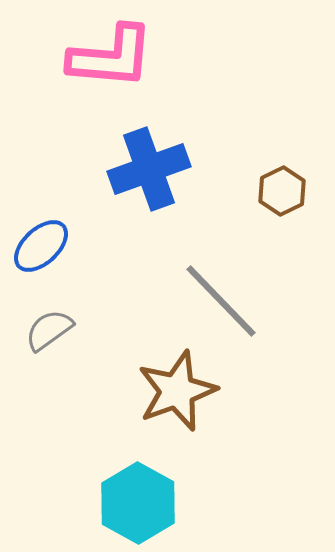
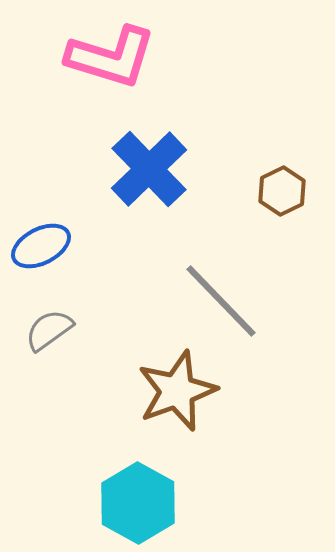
pink L-shape: rotated 12 degrees clockwise
blue cross: rotated 24 degrees counterclockwise
blue ellipse: rotated 16 degrees clockwise
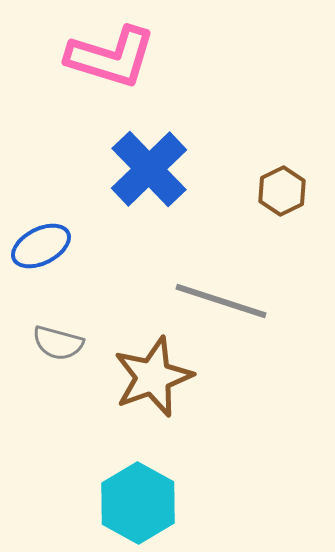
gray line: rotated 28 degrees counterclockwise
gray semicircle: moved 9 px right, 13 px down; rotated 129 degrees counterclockwise
brown star: moved 24 px left, 14 px up
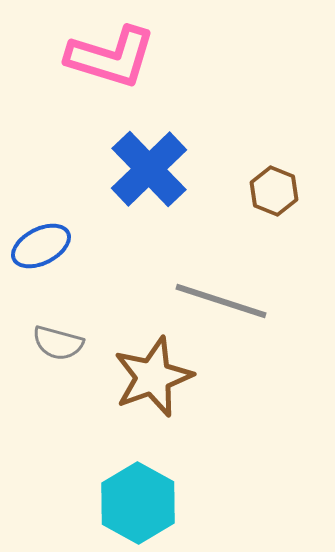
brown hexagon: moved 8 px left; rotated 12 degrees counterclockwise
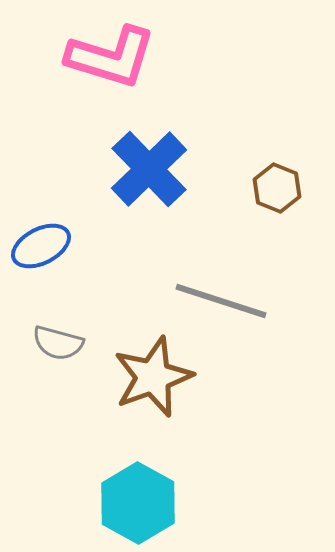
brown hexagon: moved 3 px right, 3 px up
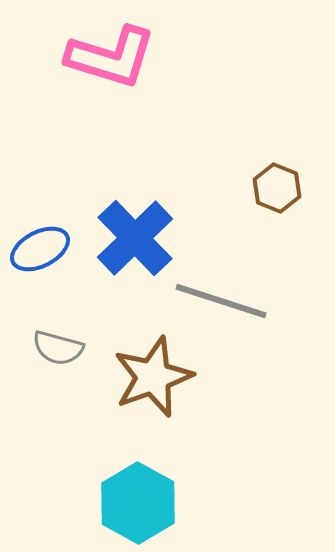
blue cross: moved 14 px left, 69 px down
blue ellipse: moved 1 px left, 3 px down
gray semicircle: moved 5 px down
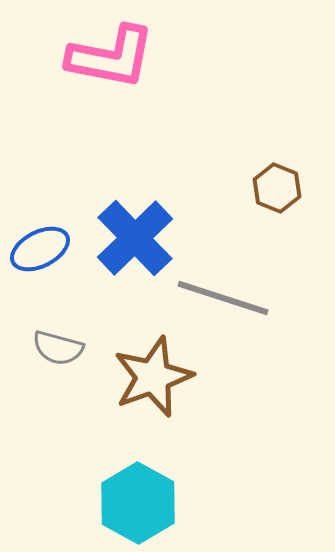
pink L-shape: rotated 6 degrees counterclockwise
gray line: moved 2 px right, 3 px up
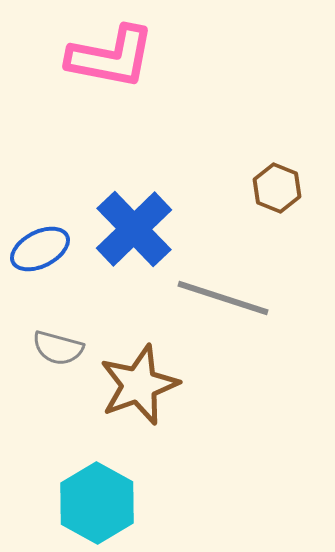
blue cross: moved 1 px left, 9 px up
brown star: moved 14 px left, 8 px down
cyan hexagon: moved 41 px left
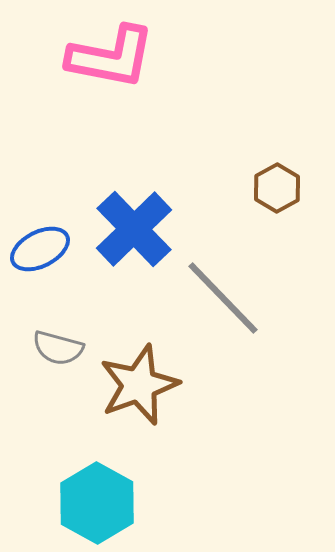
brown hexagon: rotated 9 degrees clockwise
gray line: rotated 28 degrees clockwise
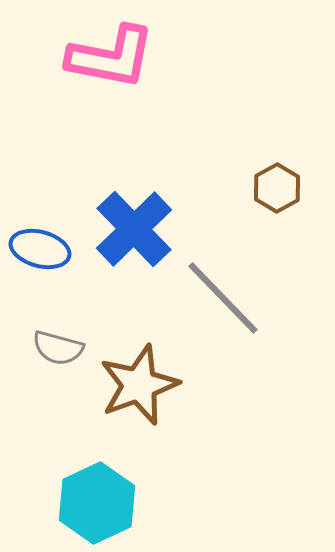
blue ellipse: rotated 42 degrees clockwise
cyan hexagon: rotated 6 degrees clockwise
